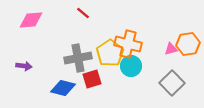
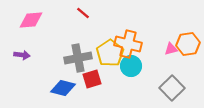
purple arrow: moved 2 px left, 11 px up
gray square: moved 5 px down
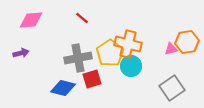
red line: moved 1 px left, 5 px down
orange hexagon: moved 1 px left, 2 px up
purple arrow: moved 1 px left, 2 px up; rotated 21 degrees counterclockwise
gray square: rotated 10 degrees clockwise
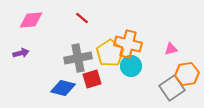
orange hexagon: moved 32 px down
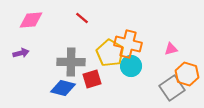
yellow pentagon: rotated 8 degrees counterclockwise
gray cross: moved 7 px left, 4 px down; rotated 12 degrees clockwise
orange hexagon: rotated 25 degrees clockwise
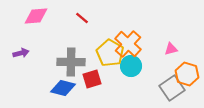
pink diamond: moved 5 px right, 4 px up
orange cross: rotated 28 degrees clockwise
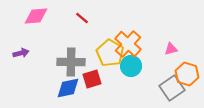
blue diamond: moved 5 px right; rotated 25 degrees counterclockwise
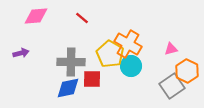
orange cross: rotated 12 degrees counterclockwise
yellow pentagon: moved 1 px down
orange hexagon: moved 3 px up; rotated 10 degrees clockwise
red square: rotated 18 degrees clockwise
gray square: moved 2 px up
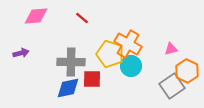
yellow pentagon: rotated 12 degrees counterclockwise
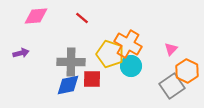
pink triangle: rotated 32 degrees counterclockwise
blue diamond: moved 3 px up
